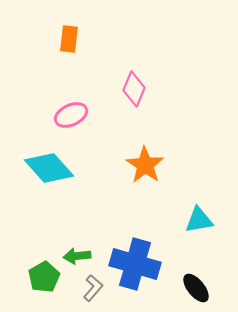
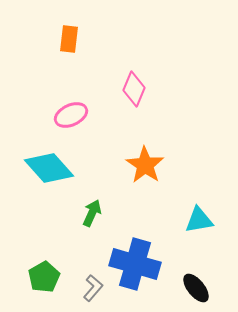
green arrow: moved 15 px right, 43 px up; rotated 120 degrees clockwise
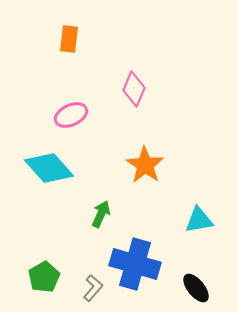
green arrow: moved 9 px right, 1 px down
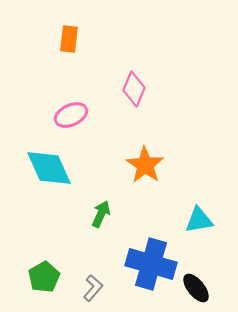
cyan diamond: rotated 18 degrees clockwise
blue cross: moved 16 px right
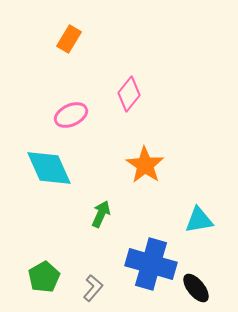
orange rectangle: rotated 24 degrees clockwise
pink diamond: moved 5 px left, 5 px down; rotated 16 degrees clockwise
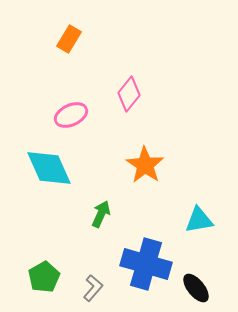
blue cross: moved 5 px left
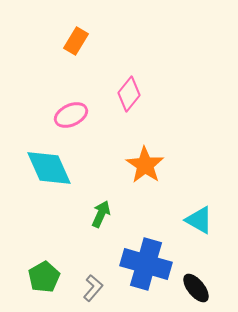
orange rectangle: moved 7 px right, 2 px down
cyan triangle: rotated 40 degrees clockwise
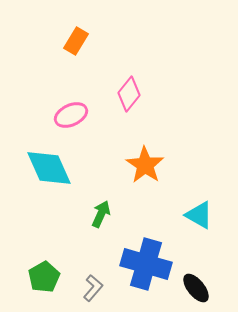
cyan triangle: moved 5 px up
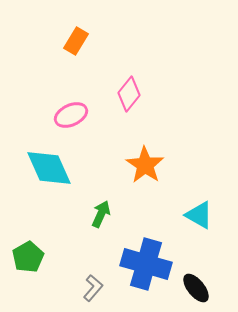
green pentagon: moved 16 px left, 20 px up
